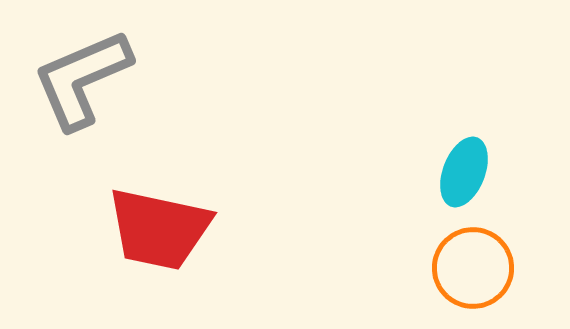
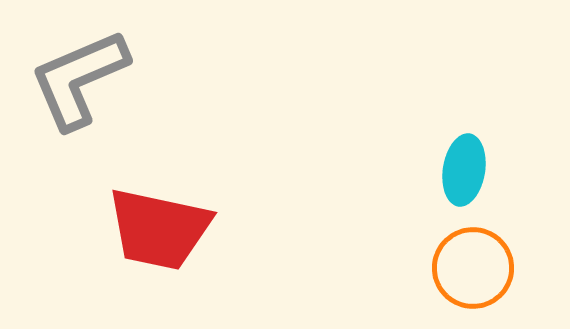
gray L-shape: moved 3 px left
cyan ellipse: moved 2 px up; rotated 12 degrees counterclockwise
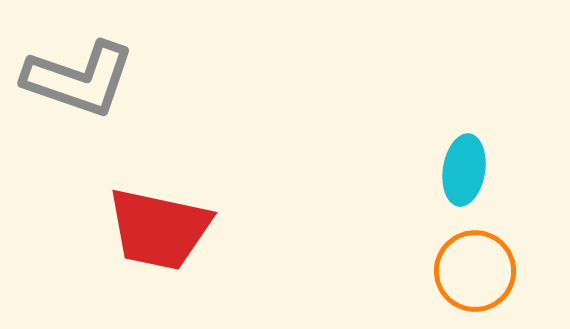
gray L-shape: rotated 138 degrees counterclockwise
orange circle: moved 2 px right, 3 px down
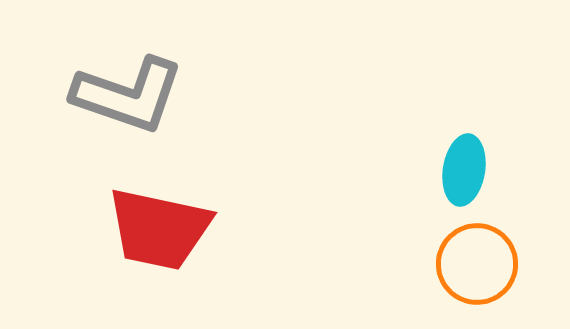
gray L-shape: moved 49 px right, 16 px down
orange circle: moved 2 px right, 7 px up
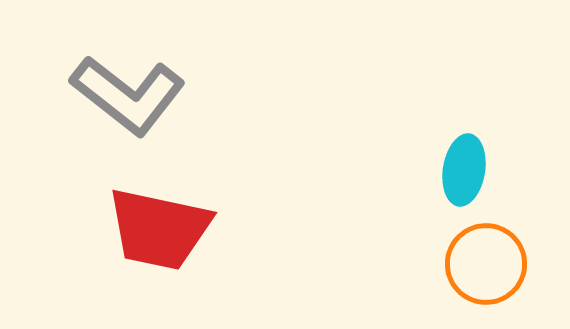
gray L-shape: rotated 19 degrees clockwise
orange circle: moved 9 px right
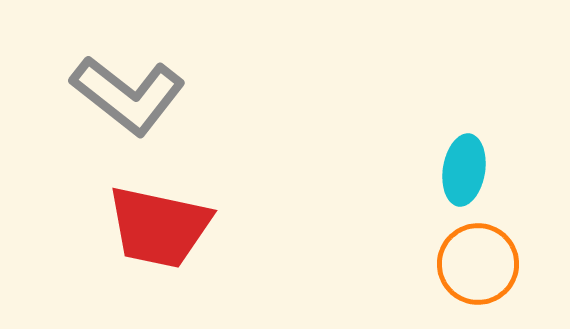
red trapezoid: moved 2 px up
orange circle: moved 8 px left
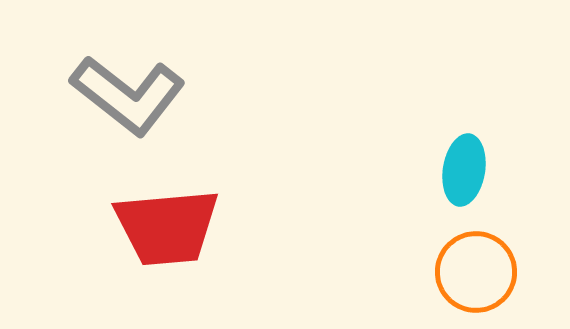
red trapezoid: moved 8 px right; rotated 17 degrees counterclockwise
orange circle: moved 2 px left, 8 px down
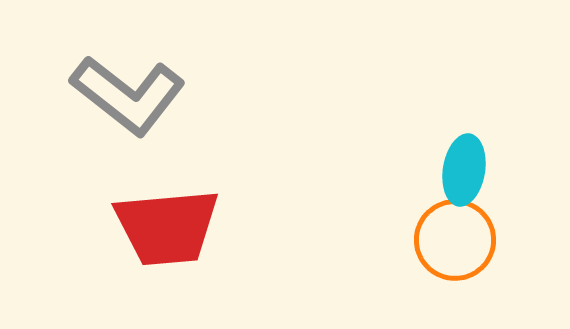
orange circle: moved 21 px left, 32 px up
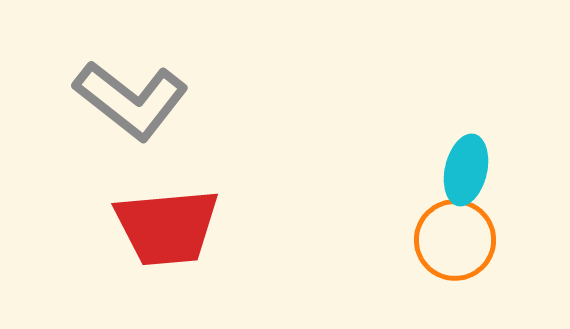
gray L-shape: moved 3 px right, 5 px down
cyan ellipse: moved 2 px right; rotated 4 degrees clockwise
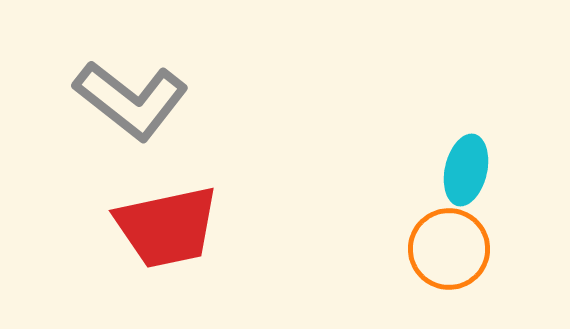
red trapezoid: rotated 7 degrees counterclockwise
orange circle: moved 6 px left, 9 px down
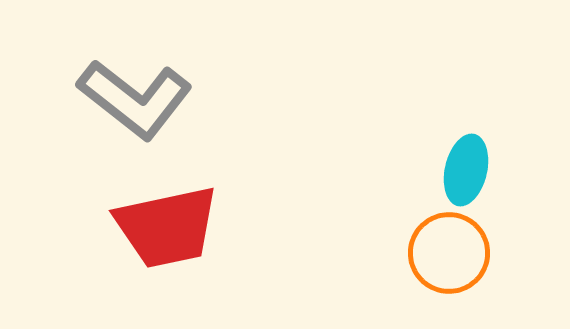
gray L-shape: moved 4 px right, 1 px up
orange circle: moved 4 px down
